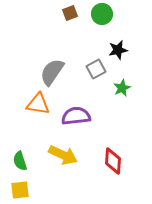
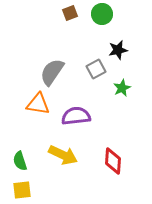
yellow square: moved 2 px right
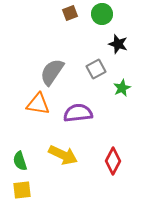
black star: moved 6 px up; rotated 30 degrees clockwise
purple semicircle: moved 2 px right, 3 px up
red diamond: rotated 24 degrees clockwise
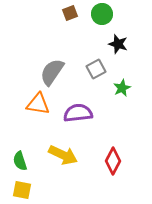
yellow square: rotated 18 degrees clockwise
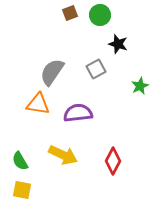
green circle: moved 2 px left, 1 px down
green star: moved 18 px right, 2 px up
green semicircle: rotated 12 degrees counterclockwise
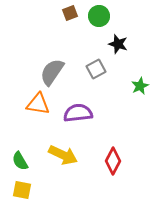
green circle: moved 1 px left, 1 px down
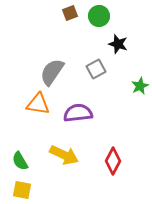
yellow arrow: moved 1 px right
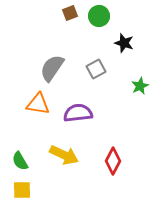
black star: moved 6 px right, 1 px up
gray semicircle: moved 4 px up
yellow square: rotated 12 degrees counterclockwise
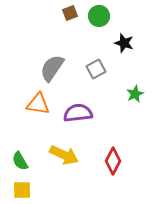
green star: moved 5 px left, 8 px down
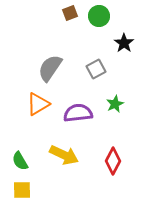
black star: rotated 18 degrees clockwise
gray semicircle: moved 2 px left
green star: moved 20 px left, 10 px down
orange triangle: rotated 40 degrees counterclockwise
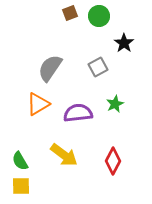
gray square: moved 2 px right, 2 px up
yellow arrow: rotated 12 degrees clockwise
yellow square: moved 1 px left, 4 px up
